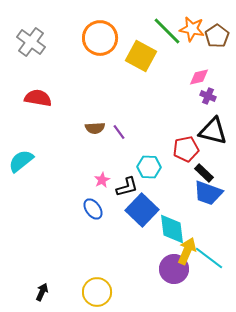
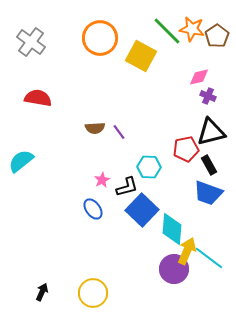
black triangle: moved 2 px left, 1 px down; rotated 28 degrees counterclockwise
black rectangle: moved 5 px right, 8 px up; rotated 18 degrees clockwise
cyan diamond: rotated 12 degrees clockwise
yellow circle: moved 4 px left, 1 px down
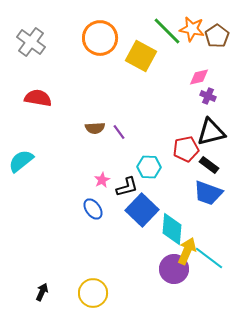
black rectangle: rotated 24 degrees counterclockwise
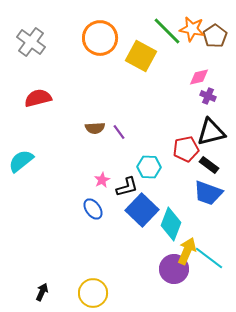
brown pentagon: moved 2 px left
red semicircle: rotated 24 degrees counterclockwise
cyan diamond: moved 1 px left, 5 px up; rotated 16 degrees clockwise
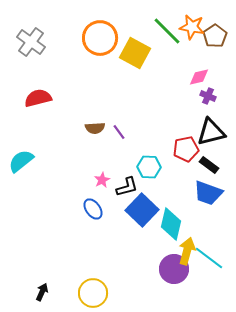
orange star: moved 2 px up
yellow square: moved 6 px left, 3 px up
cyan diamond: rotated 8 degrees counterclockwise
yellow arrow: rotated 8 degrees counterclockwise
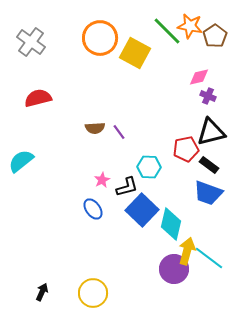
orange star: moved 2 px left, 1 px up
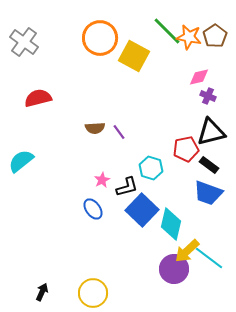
orange star: moved 1 px left, 11 px down
gray cross: moved 7 px left
yellow square: moved 1 px left, 3 px down
cyan hexagon: moved 2 px right, 1 px down; rotated 15 degrees clockwise
yellow arrow: rotated 148 degrees counterclockwise
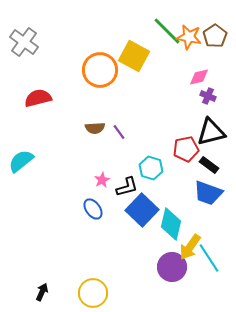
orange circle: moved 32 px down
yellow arrow: moved 3 px right, 4 px up; rotated 12 degrees counterclockwise
cyan line: rotated 20 degrees clockwise
purple circle: moved 2 px left, 2 px up
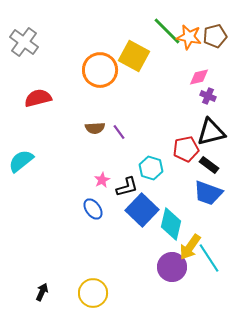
brown pentagon: rotated 20 degrees clockwise
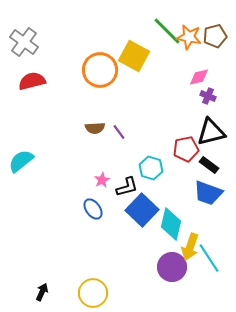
red semicircle: moved 6 px left, 17 px up
yellow arrow: rotated 16 degrees counterclockwise
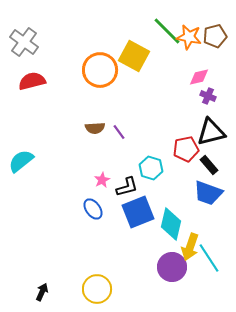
black rectangle: rotated 12 degrees clockwise
blue square: moved 4 px left, 2 px down; rotated 24 degrees clockwise
yellow circle: moved 4 px right, 4 px up
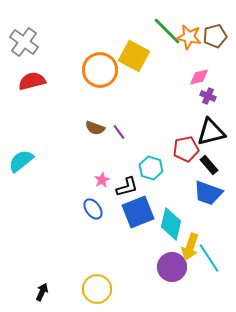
brown semicircle: rotated 24 degrees clockwise
